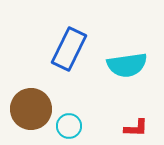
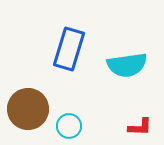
blue rectangle: rotated 9 degrees counterclockwise
brown circle: moved 3 px left
red L-shape: moved 4 px right, 1 px up
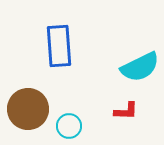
blue rectangle: moved 10 px left, 3 px up; rotated 21 degrees counterclockwise
cyan semicircle: moved 13 px right, 2 px down; rotated 18 degrees counterclockwise
red L-shape: moved 14 px left, 16 px up
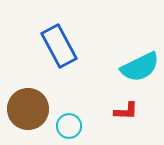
blue rectangle: rotated 24 degrees counterclockwise
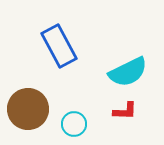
cyan semicircle: moved 12 px left, 5 px down
red L-shape: moved 1 px left
cyan circle: moved 5 px right, 2 px up
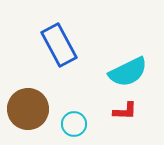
blue rectangle: moved 1 px up
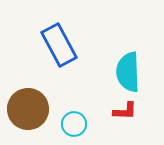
cyan semicircle: rotated 114 degrees clockwise
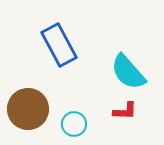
cyan semicircle: rotated 39 degrees counterclockwise
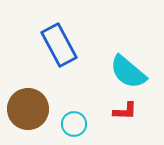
cyan semicircle: rotated 9 degrees counterclockwise
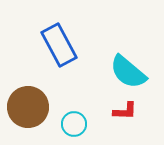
brown circle: moved 2 px up
